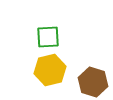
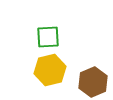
brown hexagon: rotated 20 degrees clockwise
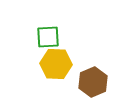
yellow hexagon: moved 6 px right, 6 px up; rotated 16 degrees clockwise
